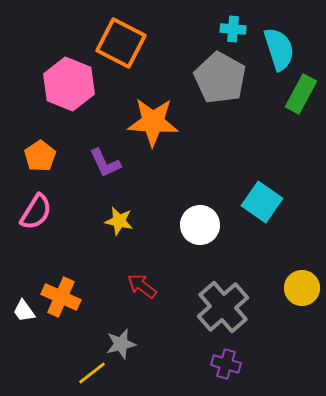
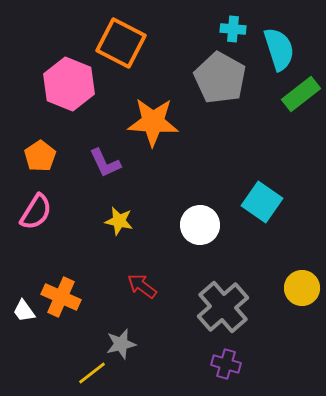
green rectangle: rotated 24 degrees clockwise
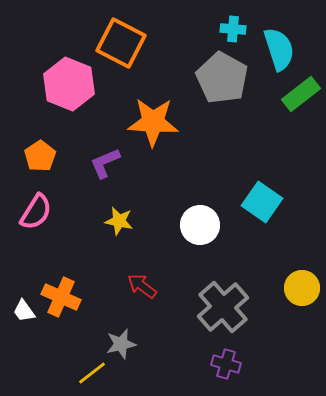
gray pentagon: moved 2 px right
purple L-shape: rotated 92 degrees clockwise
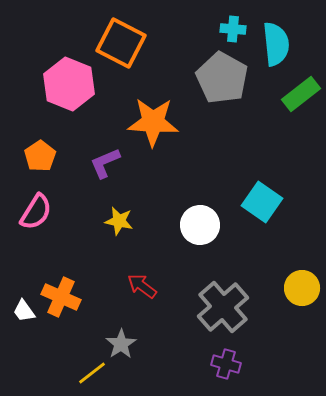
cyan semicircle: moved 3 px left, 5 px up; rotated 12 degrees clockwise
gray star: rotated 20 degrees counterclockwise
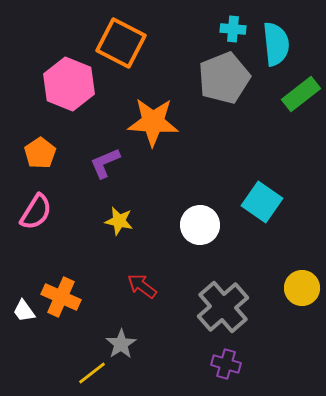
gray pentagon: moved 2 px right; rotated 21 degrees clockwise
orange pentagon: moved 3 px up
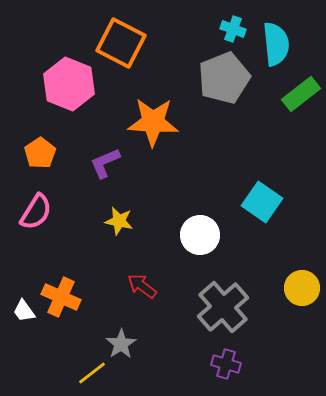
cyan cross: rotated 15 degrees clockwise
white circle: moved 10 px down
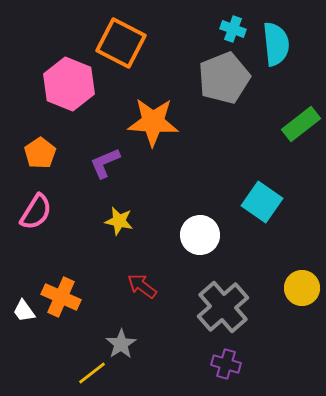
green rectangle: moved 30 px down
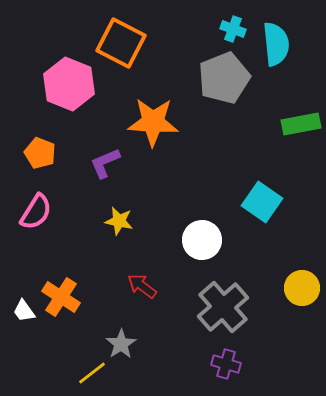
green rectangle: rotated 27 degrees clockwise
orange pentagon: rotated 16 degrees counterclockwise
white circle: moved 2 px right, 5 px down
orange cross: rotated 9 degrees clockwise
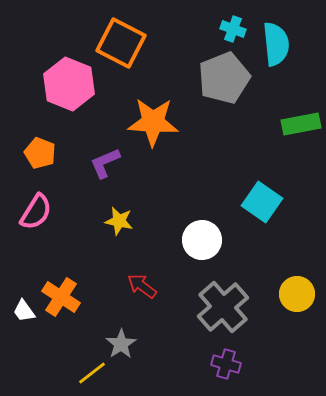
yellow circle: moved 5 px left, 6 px down
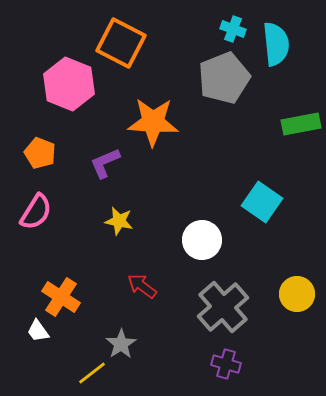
white trapezoid: moved 14 px right, 20 px down
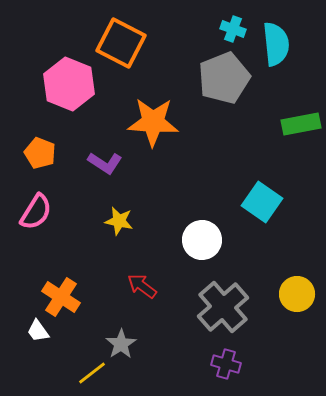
purple L-shape: rotated 124 degrees counterclockwise
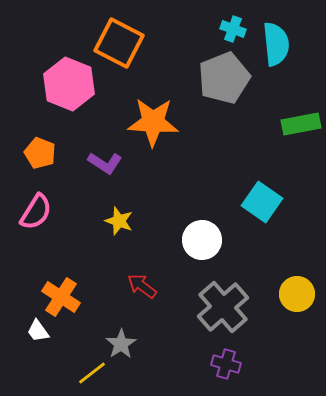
orange square: moved 2 px left
yellow star: rotated 8 degrees clockwise
